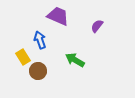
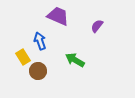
blue arrow: moved 1 px down
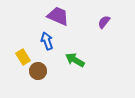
purple semicircle: moved 7 px right, 4 px up
blue arrow: moved 7 px right
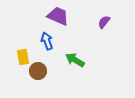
yellow rectangle: rotated 21 degrees clockwise
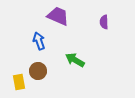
purple semicircle: rotated 40 degrees counterclockwise
blue arrow: moved 8 px left
yellow rectangle: moved 4 px left, 25 px down
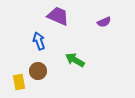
purple semicircle: rotated 112 degrees counterclockwise
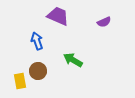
blue arrow: moved 2 px left
green arrow: moved 2 px left
yellow rectangle: moved 1 px right, 1 px up
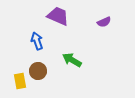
green arrow: moved 1 px left
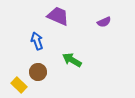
brown circle: moved 1 px down
yellow rectangle: moved 1 px left, 4 px down; rotated 35 degrees counterclockwise
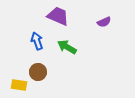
green arrow: moved 5 px left, 13 px up
yellow rectangle: rotated 35 degrees counterclockwise
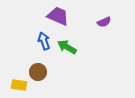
blue arrow: moved 7 px right
